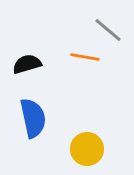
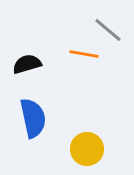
orange line: moved 1 px left, 3 px up
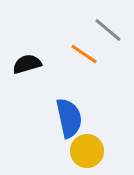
orange line: rotated 24 degrees clockwise
blue semicircle: moved 36 px right
yellow circle: moved 2 px down
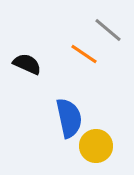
black semicircle: rotated 40 degrees clockwise
yellow circle: moved 9 px right, 5 px up
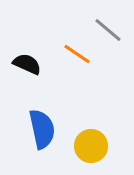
orange line: moved 7 px left
blue semicircle: moved 27 px left, 11 px down
yellow circle: moved 5 px left
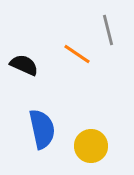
gray line: rotated 36 degrees clockwise
black semicircle: moved 3 px left, 1 px down
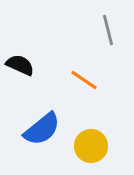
orange line: moved 7 px right, 26 px down
black semicircle: moved 4 px left
blue semicircle: rotated 63 degrees clockwise
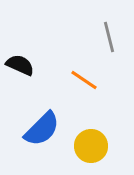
gray line: moved 1 px right, 7 px down
blue semicircle: rotated 6 degrees counterclockwise
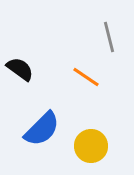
black semicircle: moved 4 px down; rotated 12 degrees clockwise
orange line: moved 2 px right, 3 px up
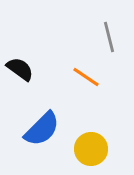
yellow circle: moved 3 px down
